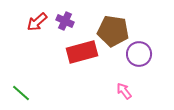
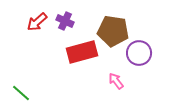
purple circle: moved 1 px up
pink arrow: moved 8 px left, 10 px up
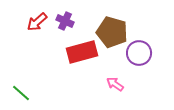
brown pentagon: moved 1 px left, 1 px down; rotated 8 degrees clockwise
pink arrow: moved 1 px left, 3 px down; rotated 18 degrees counterclockwise
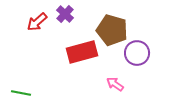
purple cross: moved 7 px up; rotated 18 degrees clockwise
brown pentagon: moved 2 px up
purple circle: moved 2 px left
green line: rotated 30 degrees counterclockwise
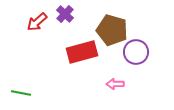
purple circle: moved 1 px left, 1 px up
pink arrow: rotated 36 degrees counterclockwise
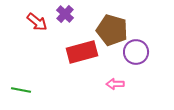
red arrow: rotated 100 degrees counterclockwise
green line: moved 3 px up
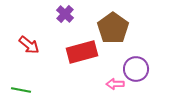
red arrow: moved 8 px left, 23 px down
brown pentagon: moved 1 px right, 2 px up; rotated 20 degrees clockwise
purple circle: moved 17 px down
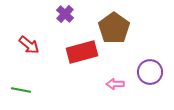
brown pentagon: moved 1 px right
purple circle: moved 14 px right, 3 px down
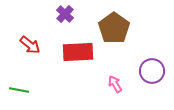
red arrow: moved 1 px right
red rectangle: moved 4 px left; rotated 12 degrees clockwise
purple circle: moved 2 px right, 1 px up
pink arrow: rotated 60 degrees clockwise
green line: moved 2 px left
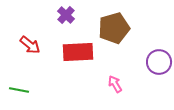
purple cross: moved 1 px right, 1 px down
brown pentagon: rotated 20 degrees clockwise
purple circle: moved 7 px right, 9 px up
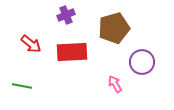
purple cross: rotated 24 degrees clockwise
red arrow: moved 1 px right, 1 px up
red rectangle: moved 6 px left
purple circle: moved 17 px left
green line: moved 3 px right, 4 px up
